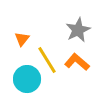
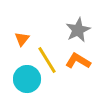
orange L-shape: moved 1 px right, 1 px up; rotated 10 degrees counterclockwise
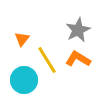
orange L-shape: moved 2 px up
cyan circle: moved 3 px left, 1 px down
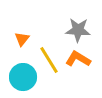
gray star: rotated 30 degrees clockwise
yellow line: moved 2 px right
cyan circle: moved 1 px left, 3 px up
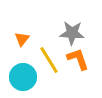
gray star: moved 6 px left, 3 px down
orange L-shape: rotated 40 degrees clockwise
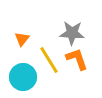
orange L-shape: moved 1 px left
